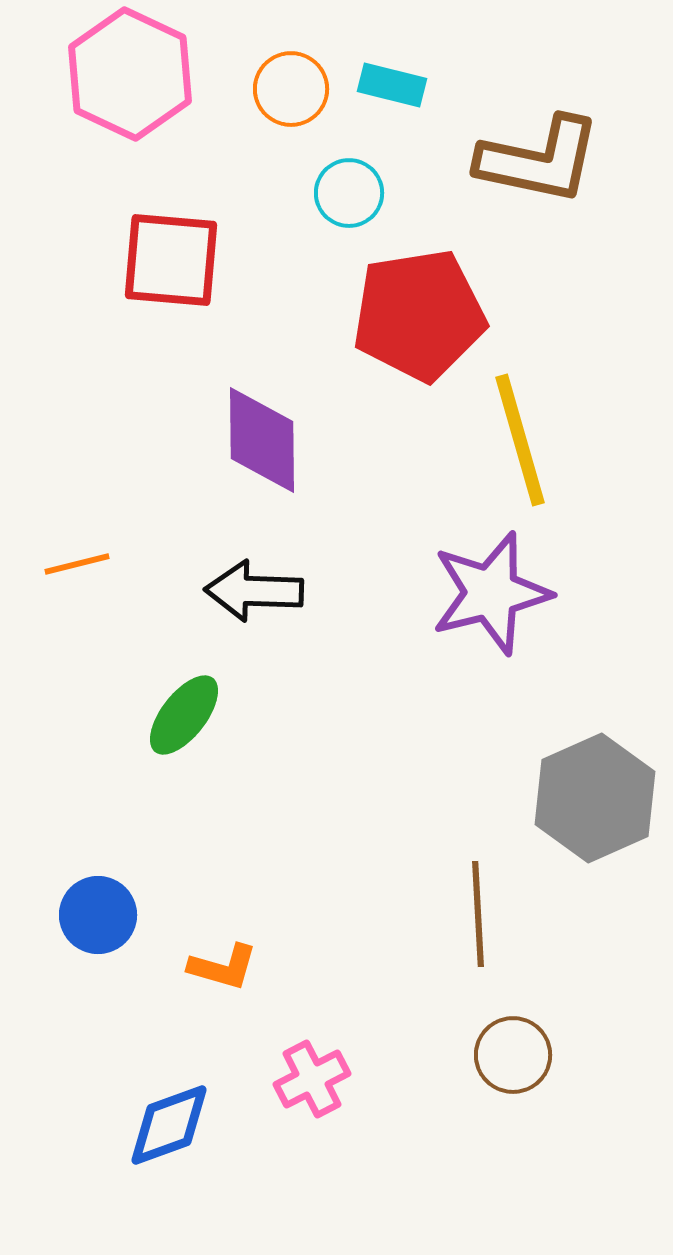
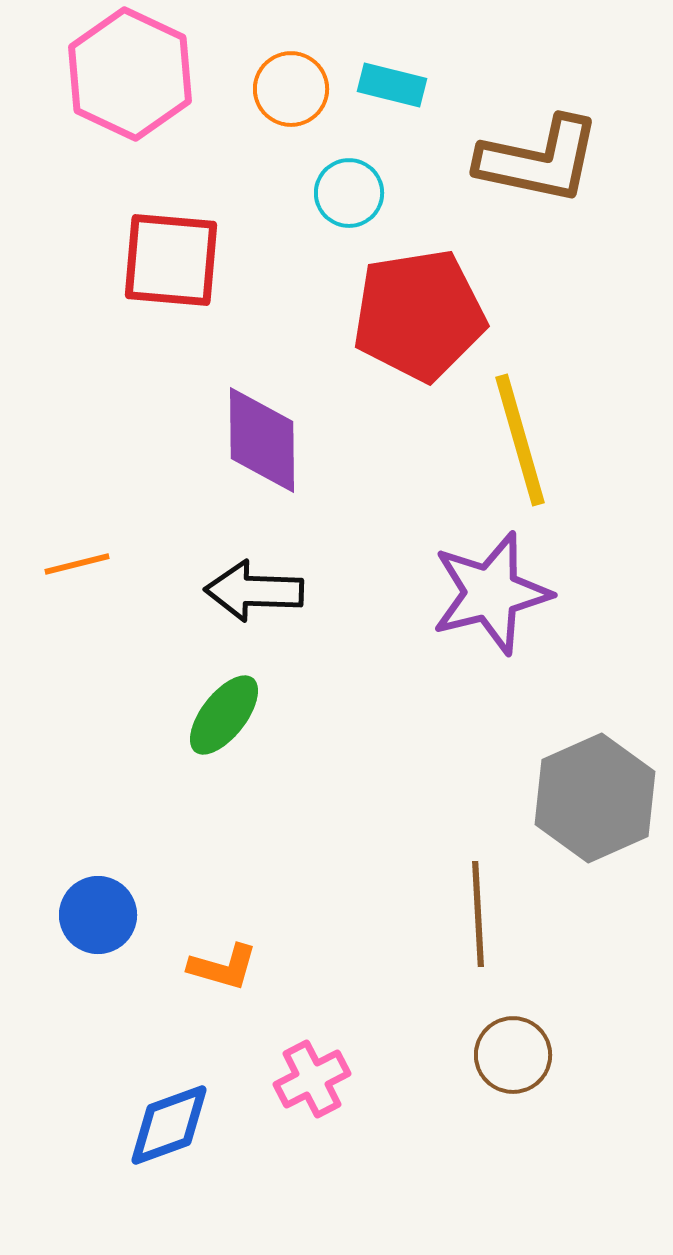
green ellipse: moved 40 px right
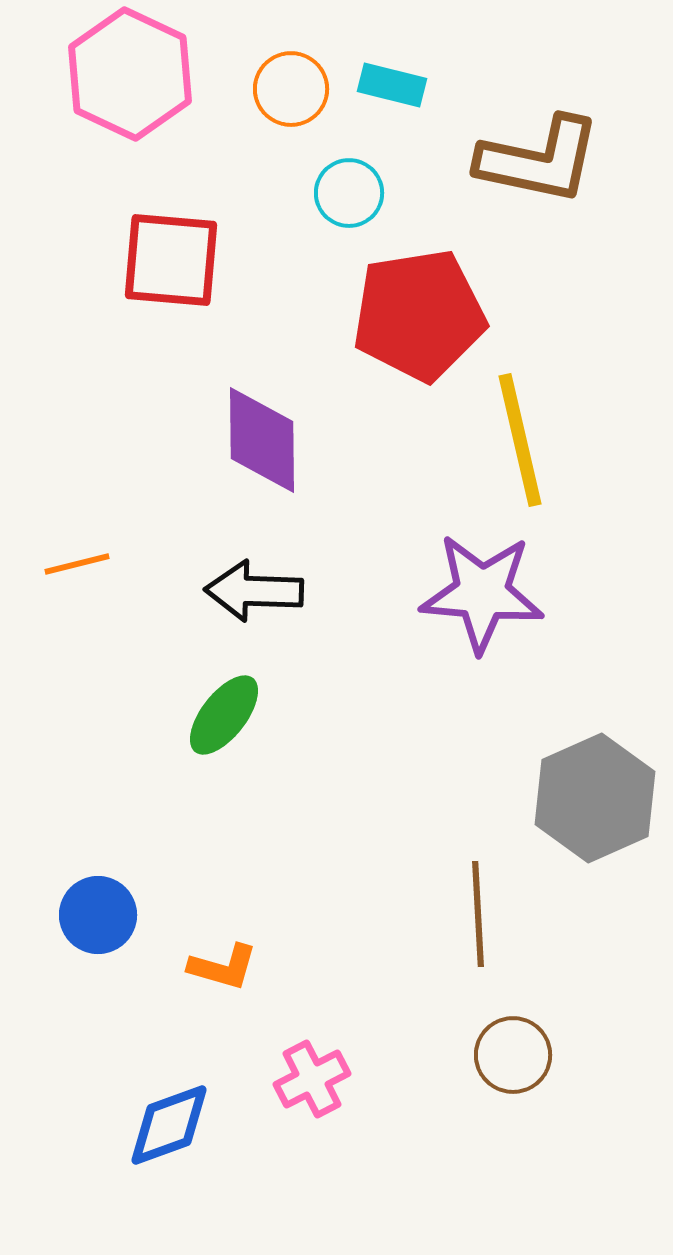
yellow line: rotated 3 degrees clockwise
purple star: moved 9 px left; rotated 19 degrees clockwise
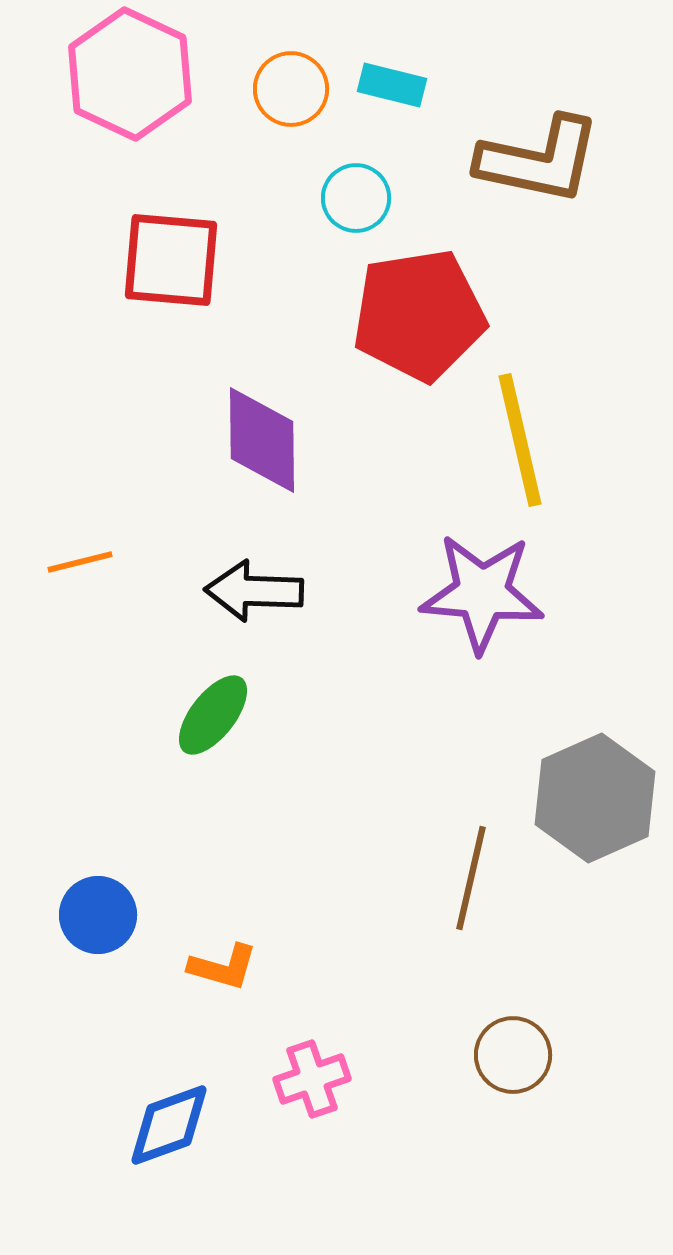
cyan circle: moved 7 px right, 5 px down
orange line: moved 3 px right, 2 px up
green ellipse: moved 11 px left
brown line: moved 7 px left, 36 px up; rotated 16 degrees clockwise
pink cross: rotated 8 degrees clockwise
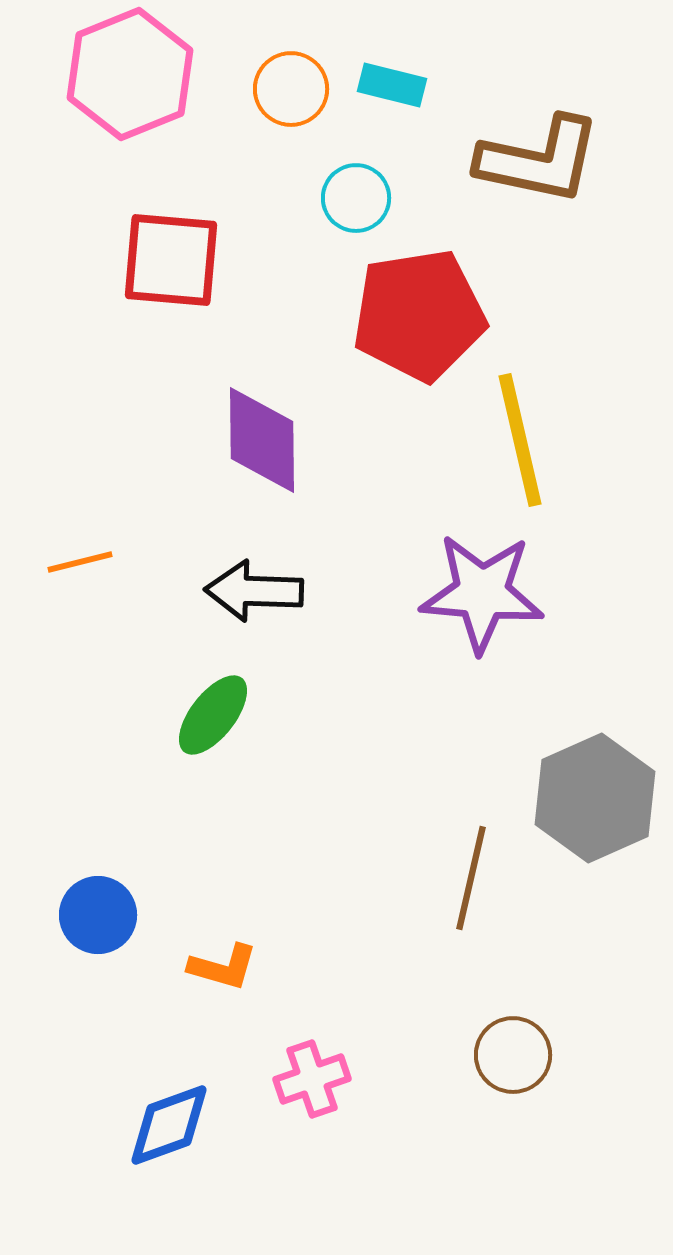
pink hexagon: rotated 13 degrees clockwise
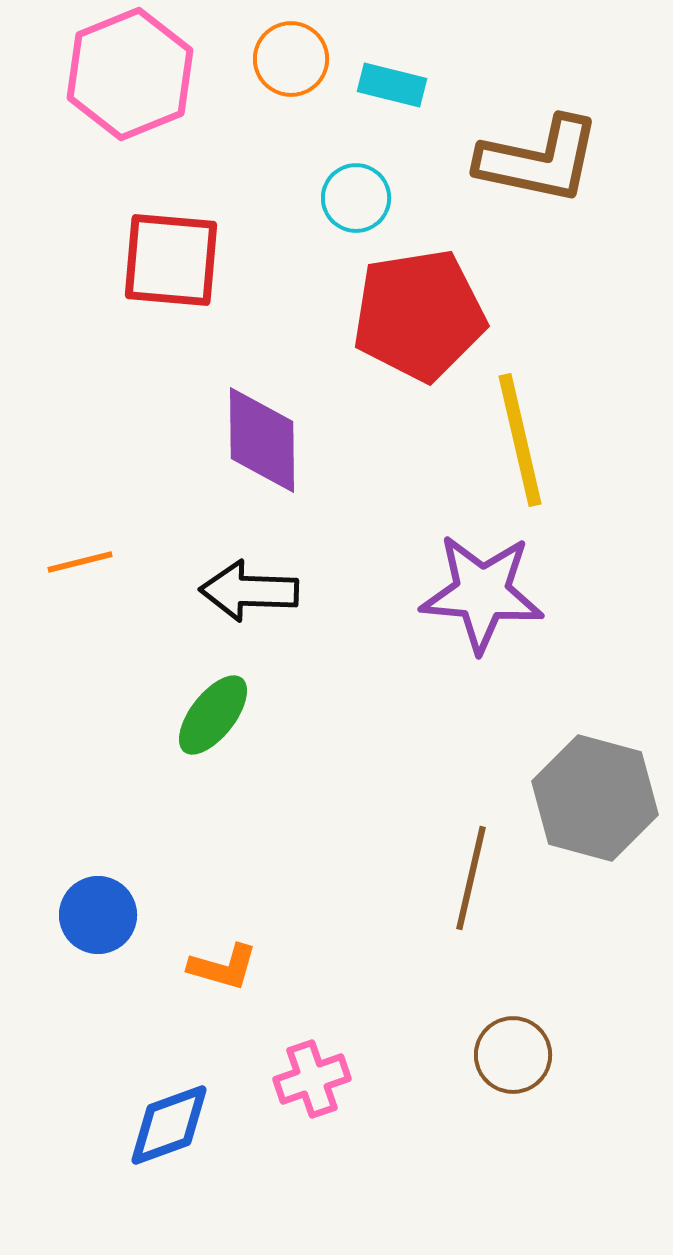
orange circle: moved 30 px up
black arrow: moved 5 px left
gray hexagon: rotated 21 degrees counterclockwise
